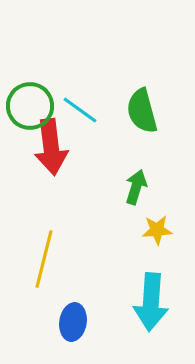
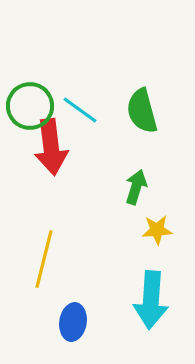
cyan arrow: moved 2 px up
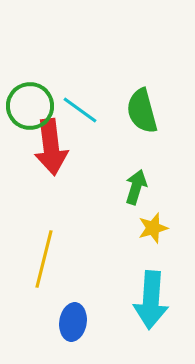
yellow star: moved 4 px left, 2 px up; rotated 12 degrees counterclockwise
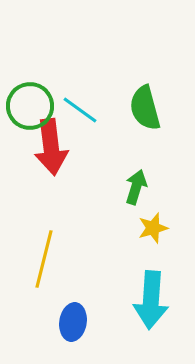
green semicircle: moved 3 px right, 3 px up
